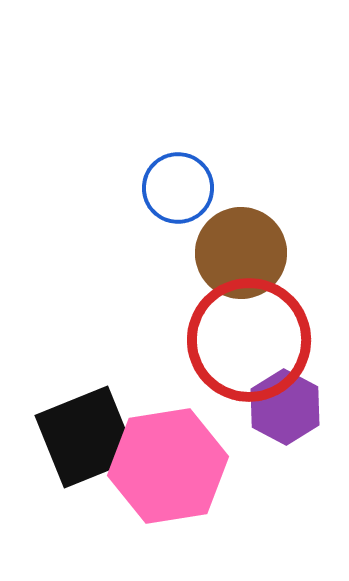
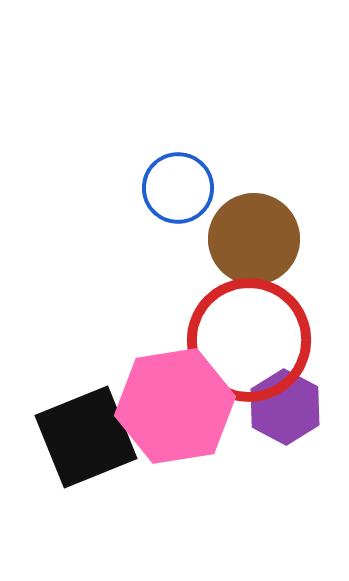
brown circle: moved 13 px right, 14 px up
pink hexagon: moved 7 px right, 60 px up
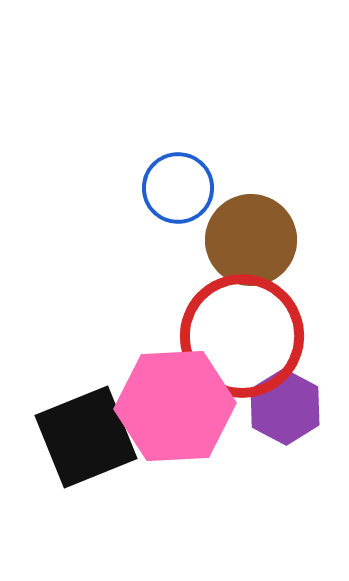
brown circle: moved 3 px left, 1 px down
red circle: moved 7 px left, 4 px up
pink hexagon: rotated 6 degrees clockwise
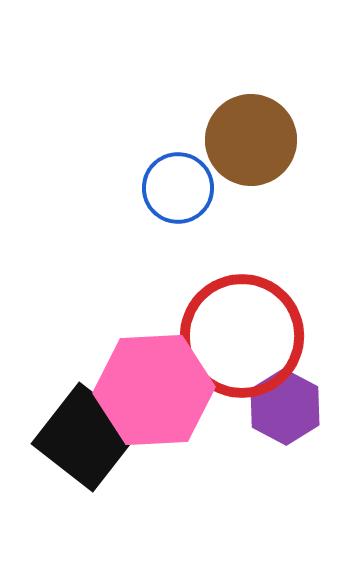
brown circle: moved 100 px up
pink hexagon: moved 21 px left, 16 px up
black square: rotated 30 degrees counterclockwise
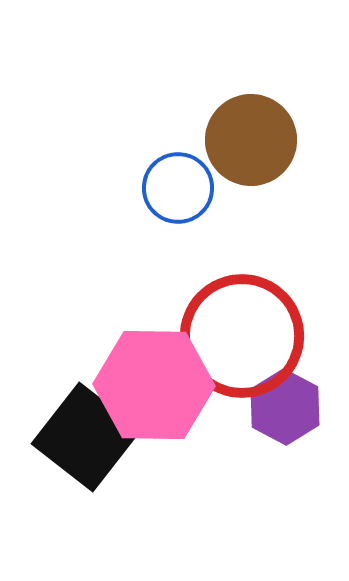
pink hexagon: moved 5 px up; rotated 4 degrees clockwise
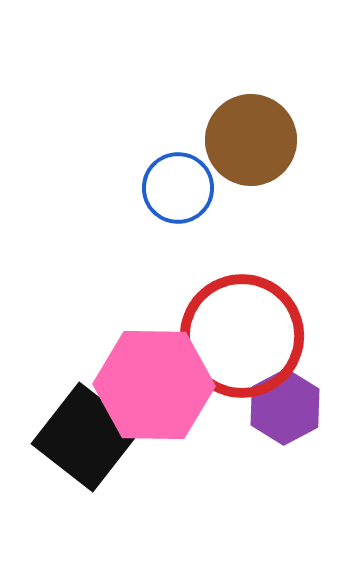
purple hexagon: rotated 4 degrees clockwise
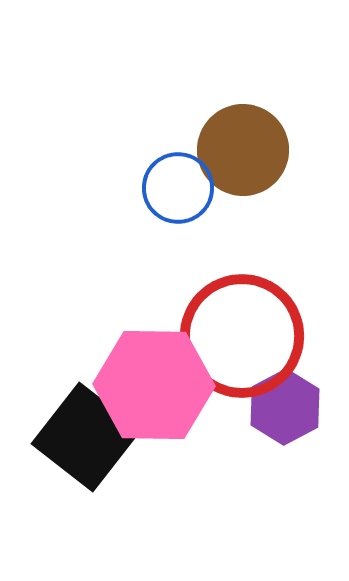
brown circle: moved 8 px left, 10 px down
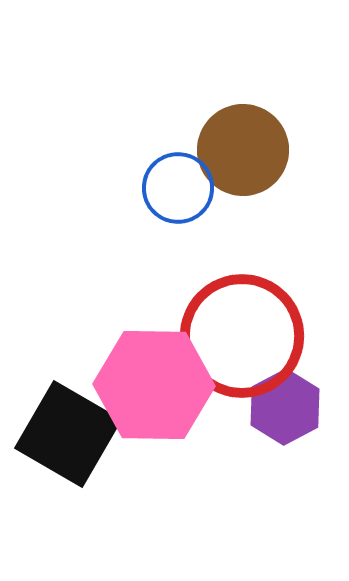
black square: moved 18 px left, 3 px up; rotated 8 degrees counterclockwise
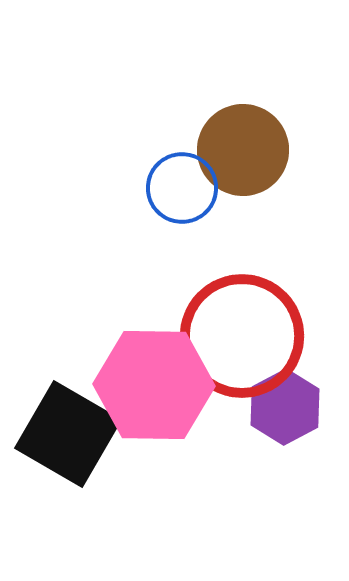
blue circle: moved 4 px right
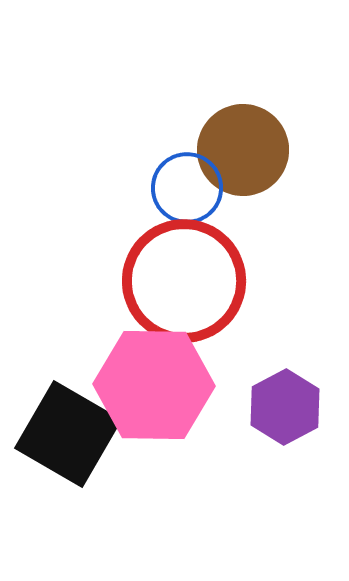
blue circle: moved 5 px right
red circle: moved 58 px left, 55 px up
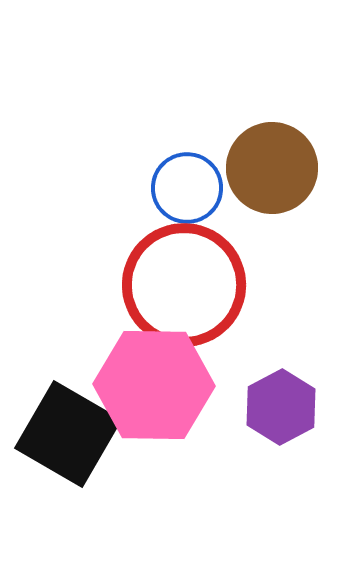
brown circle: moved 29 px right, 18 px down
red circle: moved 4 px down
purple hexagon: moved 4 px left
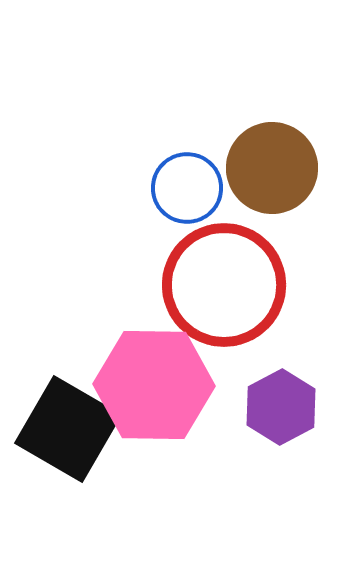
red circle: moved 40 px right
black square: moved 5 px up
